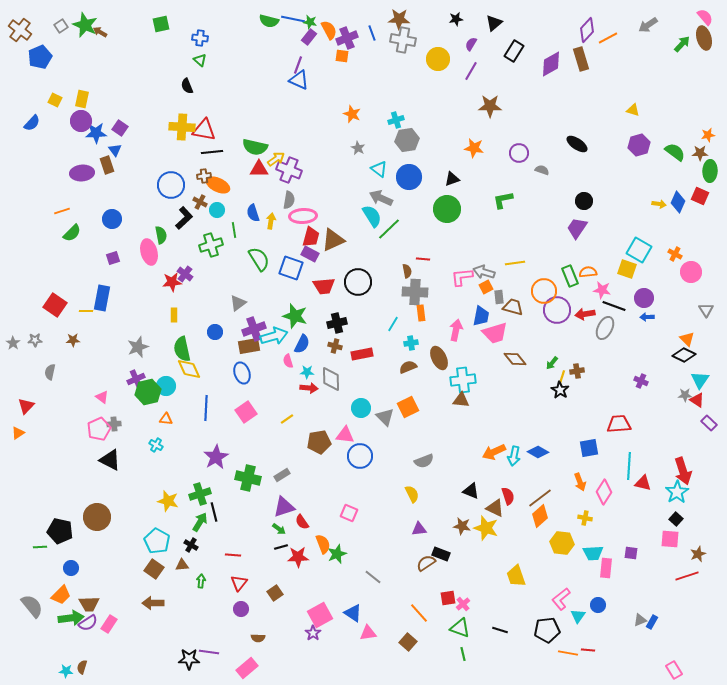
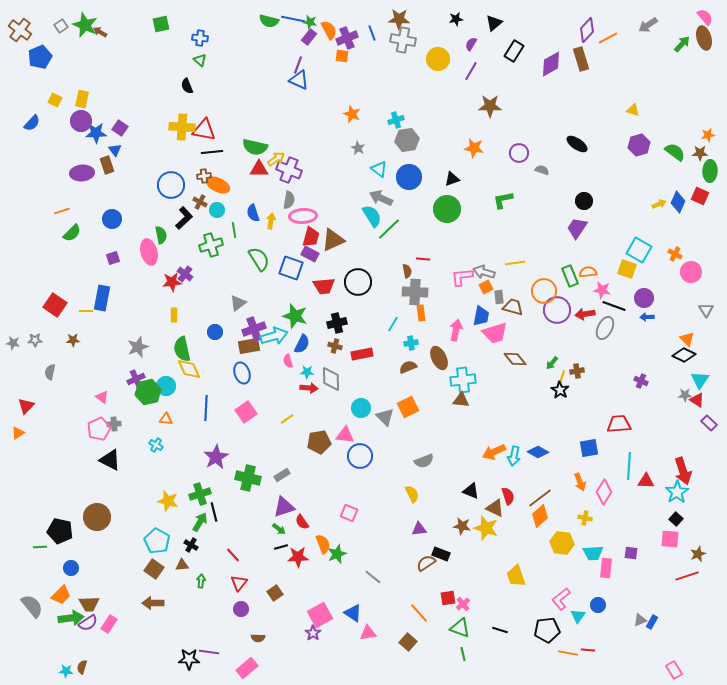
yellow arrow at (659, 204): rotated 32 degrees counterclockwise
gray star at (13, 343): rotated 24 degrees counterclockwise
red triangle at (643, 483): moved 3 px right, 2 px up; rotated 12 degrees counterclockwise
red line at (233, 555): rotated 42 degrees clockwise
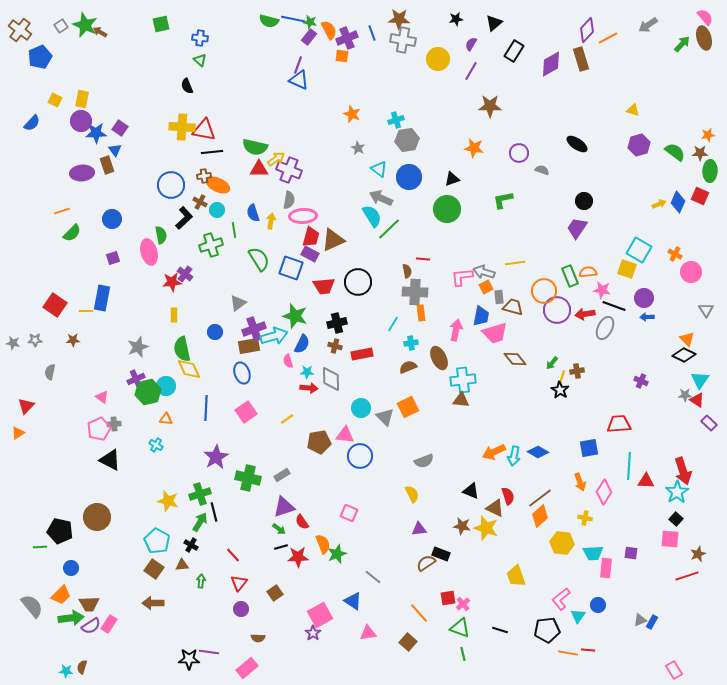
blue triangle at (353, 613): moved 12 px up
purple semicircle at (88, 623): moved 3 px right, 3 px down
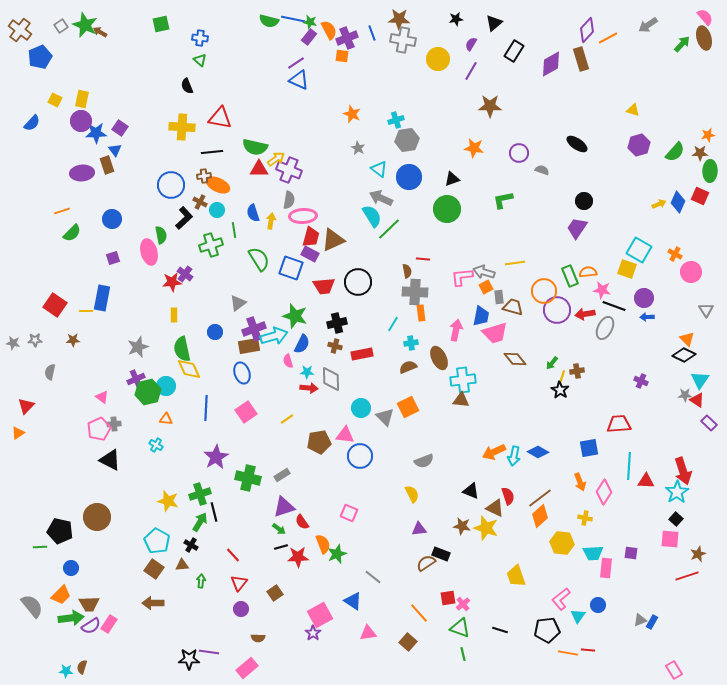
purple line at (298, 65): moved 2 px left, 2 px up; rotated 36 degrees clockwise
red triangle at (204, 130): moved 16 px right, 12 px up
green semicircle at (675, 152): rotated 95 degrees clockwise
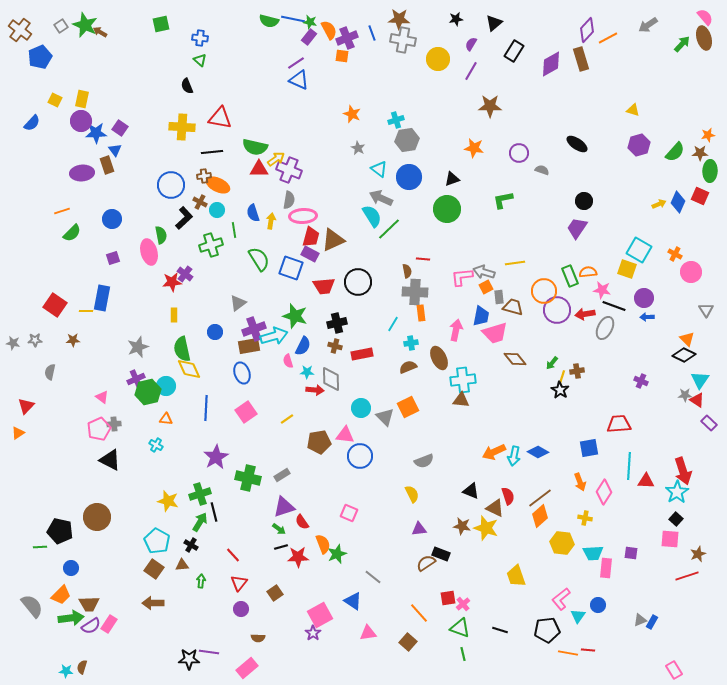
blue semicircle at (302, 344): moved 1 px right, 2 px down
red arrow at (309, 388): moved 6 px right, 2 px down
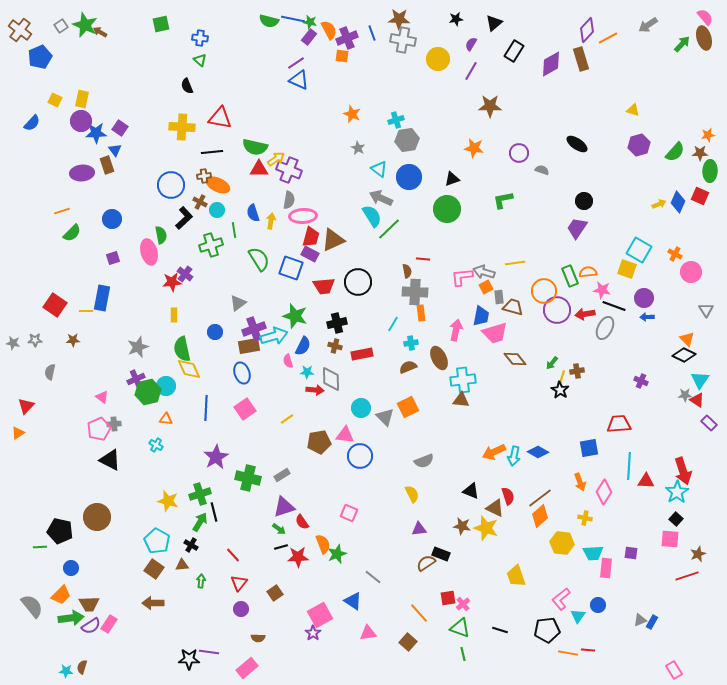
pink square at (246, 412): moved 1 px left, 3 px up
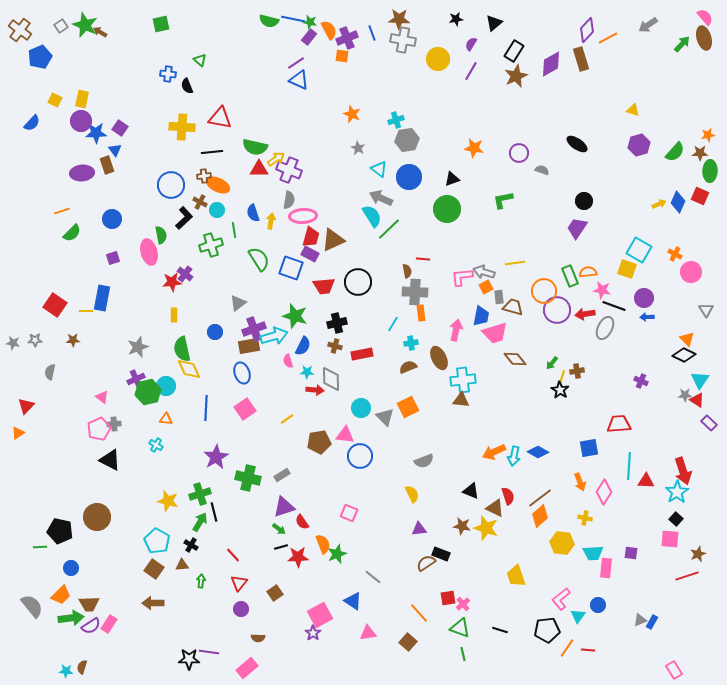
blue cross at (200, 38): moved 32 px left, 36 px down
brown star at (490, 106): moved 26 px right, 30 px up; rotated 25 degrees counterclockwise
orange line at (568, 653): moved 1 px left, 5 px up; rotated 66 degrees counterclockwise
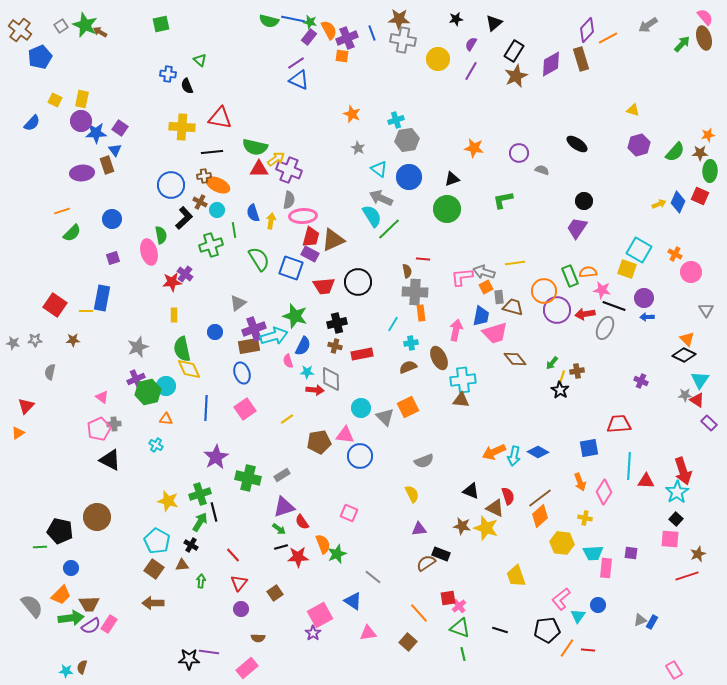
pink cross at (463, 604): moved 4 px left, 2 px down
